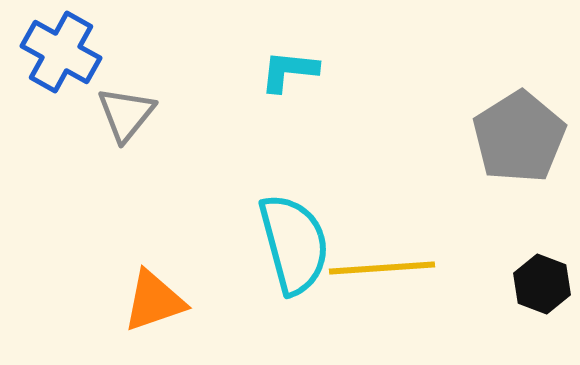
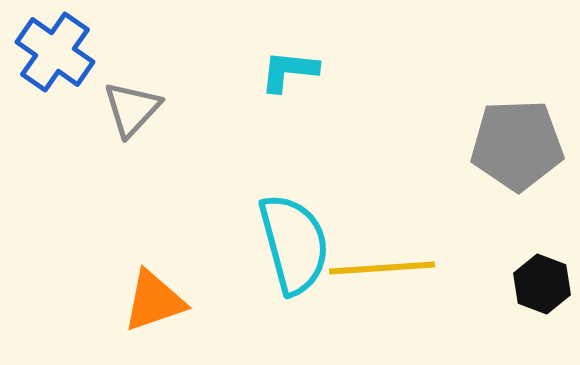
blue cross: moved 6 px left; rotated 6 degrees clockwise
gray triangle: moved 6 px right, 5 px up; rotated 4 degrees clockwise
gray pentagon: moved 2 px left, 8 px down; rotated 30 degrees clockwise
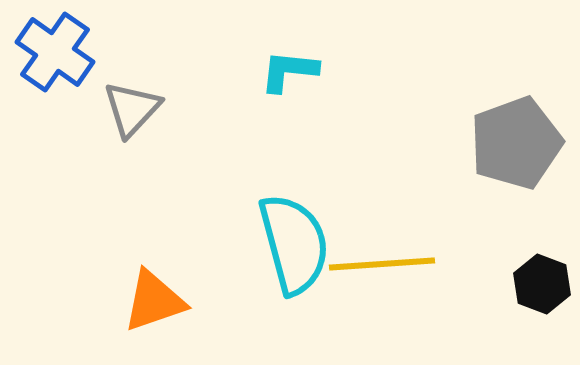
gray pentagon: moved 1 px left, 2 px up; rotated 18 degrees counterclockwise
yellow line: moved 4 px up
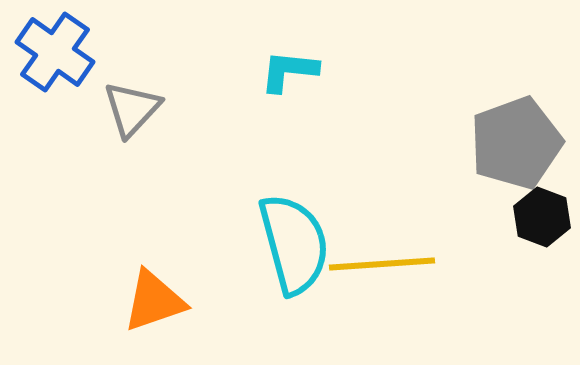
black hexagon: moved 67 px up
